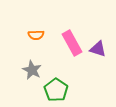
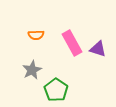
gray star: rotated 18 degrees clockwise
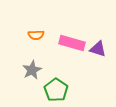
pink rectangle: rotated 45 degrees counterclockwise
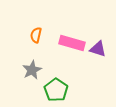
orange semicircle: rotated 105 degrees clockwise
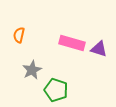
orange semicircle: moved 17 px left
purple triangle: moved 1 px right
green pentagon: rotated 15 degrees counterclockwise
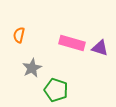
purple triangle: moved 1 px right, 1 px up
gray star: moved 2 px up
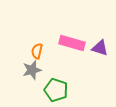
orange semicircle: moved 18 px right, 16 px down
gray star: moved 2 px down; rotated 12 degrees clockwise
